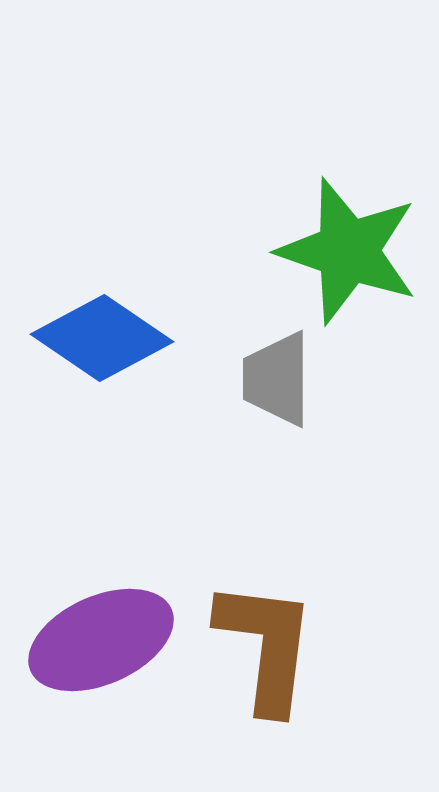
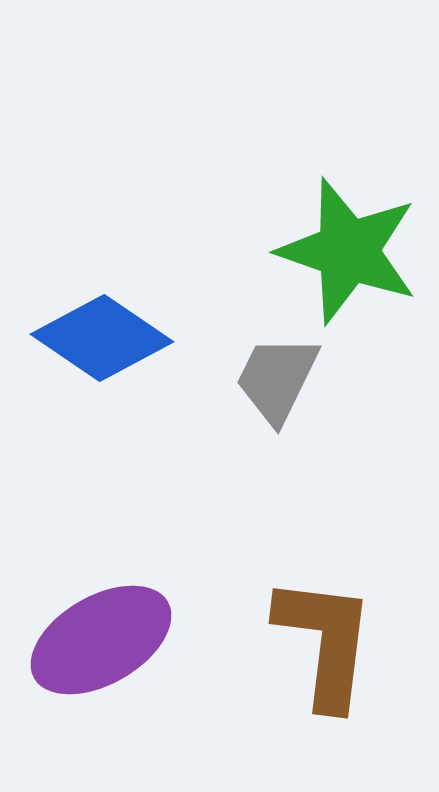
gray trapezoid: rotated 26 degrees clockwise
purple ellipse: rotated 6 degrees counterclockwise
brown L-shape: moved 59 px right, 4 px up
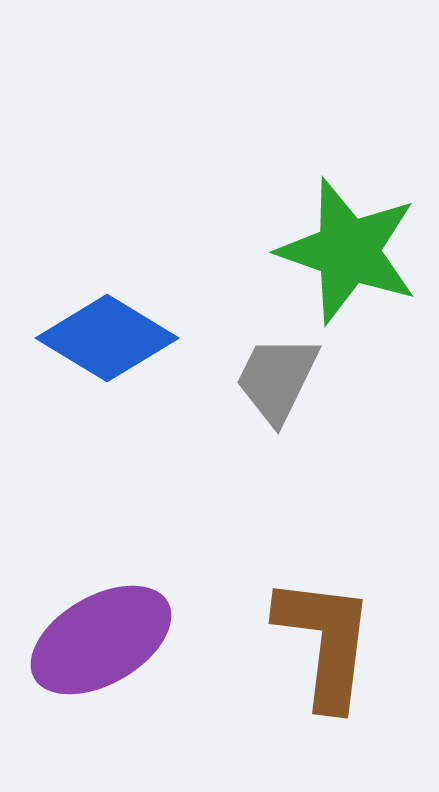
blue diamond: moved 5 px right; rotated 3 degrees counterclockwise
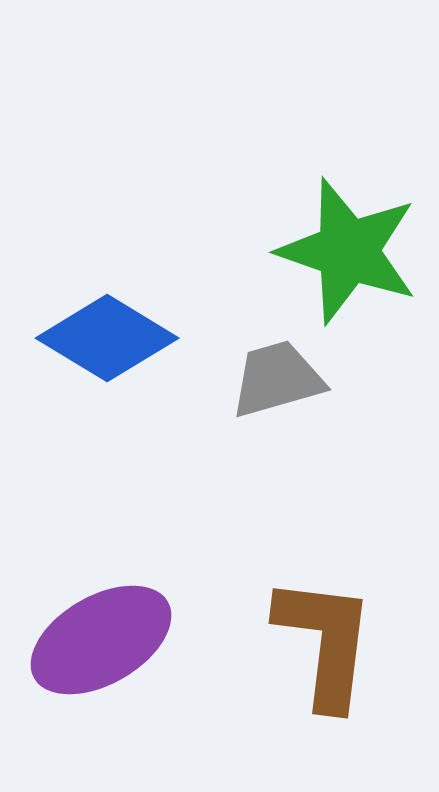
gray trapezoid: rotated 48 degrees clockwise
